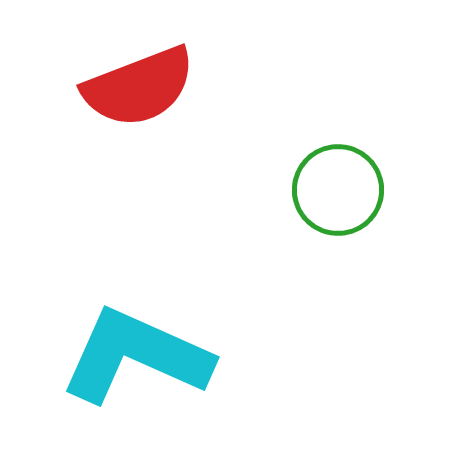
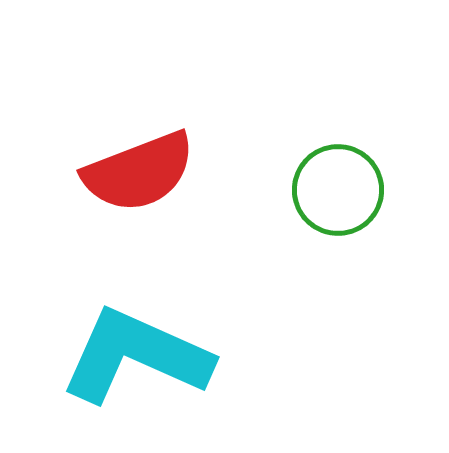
red semicircle: moved 85 px down
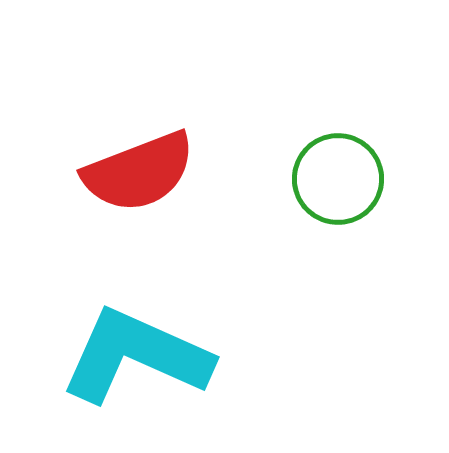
green circle: moved 11 px up
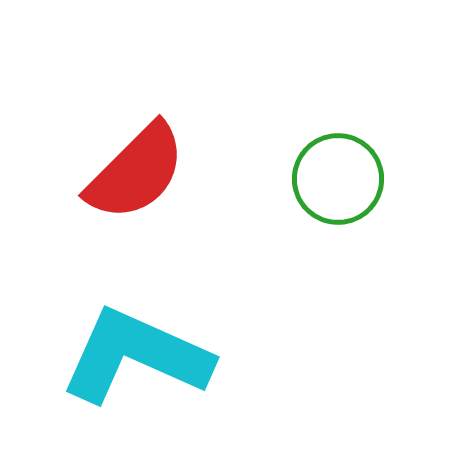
red semicircle: moved 3 px left; rotated 24 degrees counterclockwise
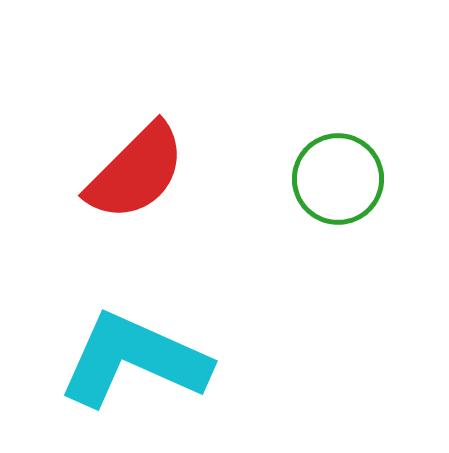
cyan L-shape: moved 2 px left, 4 px down
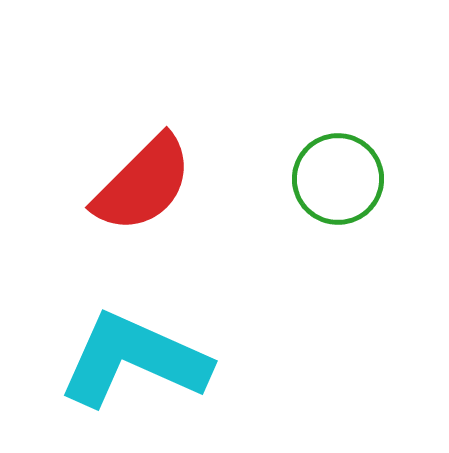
red semicircle: moved 7 px right, 12 px down
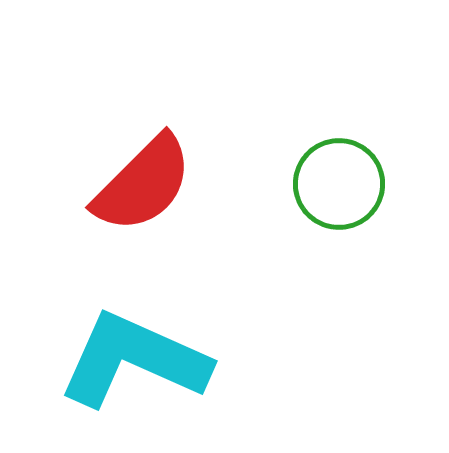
green circle: moved 1 px right, 5 px down
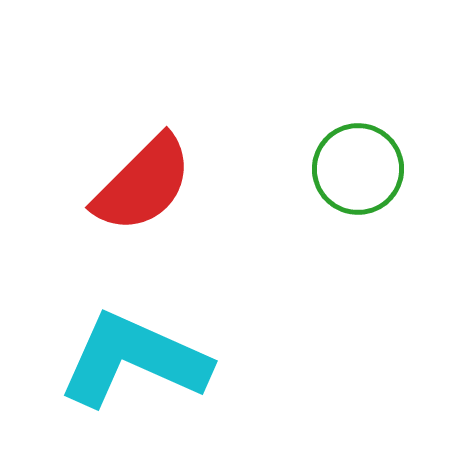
green circle: moved 19 px right, 15 px up
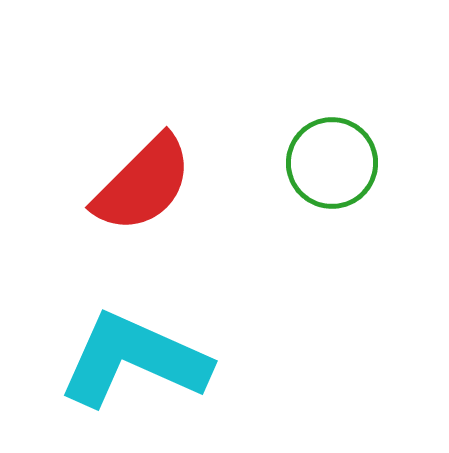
green circle: moved 26 px left, 6 px up
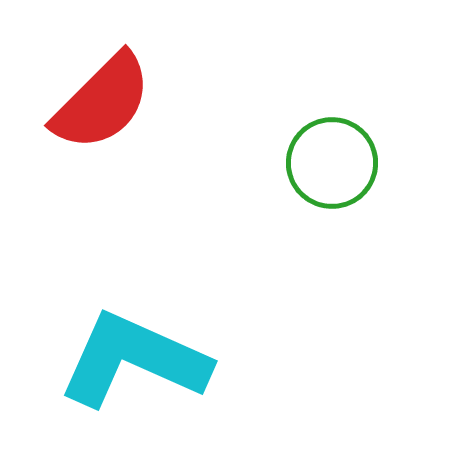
red semicircle: moved 41 px left, 82 px up
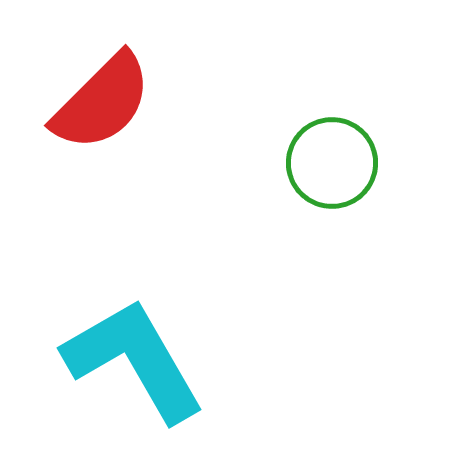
cyan L-shape: rotated 36 degrees clockwise
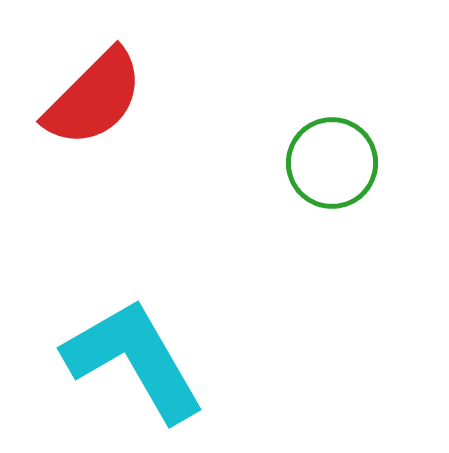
red semicircle: moved 8 px left, 4 px up
